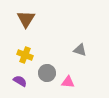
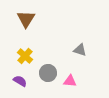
yellow cross: moved 1 px down; rotated 21 degrees clockwise
gray circle: moved 1 px right
pink triangle: moved 2 px right, 1 px up
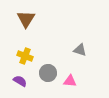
yellow cross: rotated 21 degrees counterclockwise
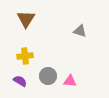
gray triangle: moved 19 px up
yellow cross: rotated 28 degrees counterclockwise
gray circle: moved 3 px down
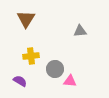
gray triangle: rotated 24 degrees counterclockwise
yellow cross: moved 6 px right
gray circle: moved 7 px right, 7 px up
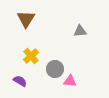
yellow cross: rotated 35 degrees counterclockwise
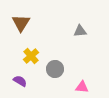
brown triangle: moved 5 px left, 4 px down
pink triangle: moved 12 px right, 6 px down
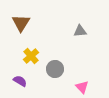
pink triangle: rotated 40 degrees clockwise
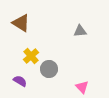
brown triangle: rotated 30 degrees counterclockwise
gray circle: moved 6 px left
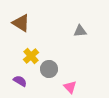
pink triangle: moved 12 px left
